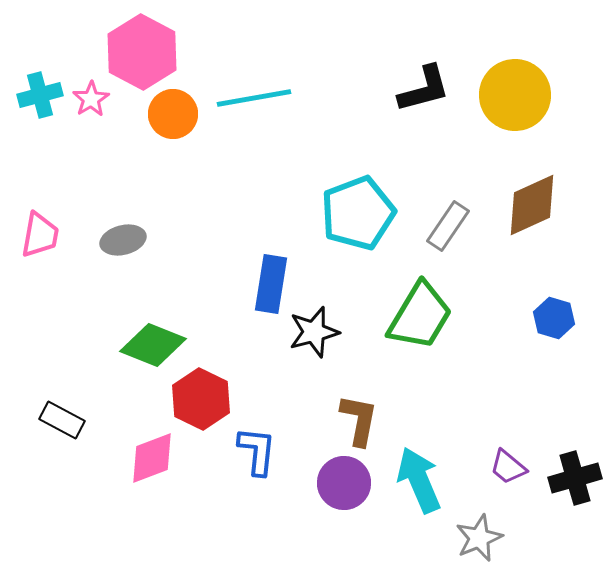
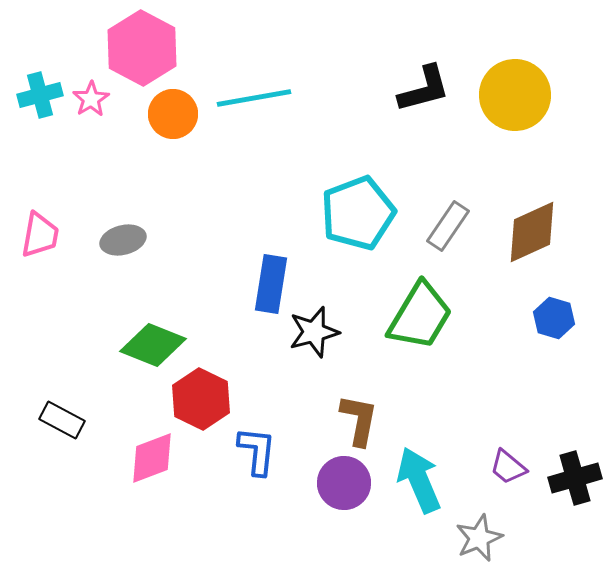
pink hexagon: moved 4 px up
brown diamond: moved 27 px down
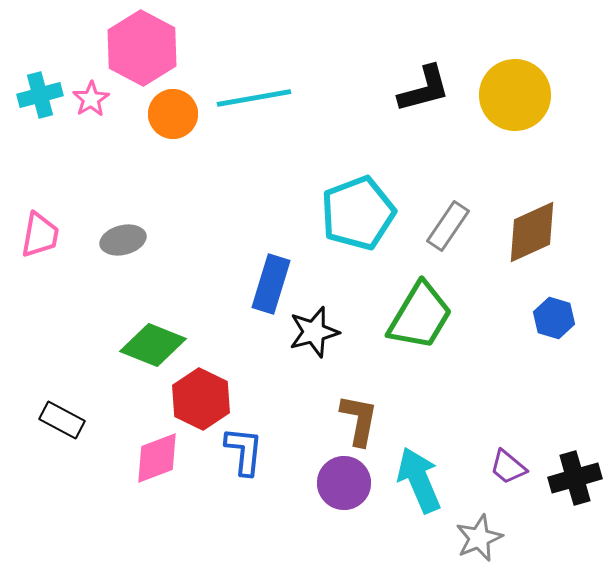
blue rectangle: rotated 8 degrees clockwise
blue L-shape: moved 13 px left
pink diamond: moved 5 px right
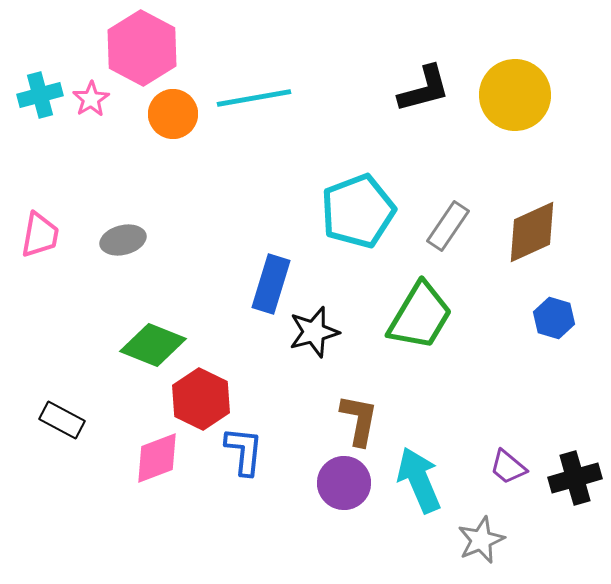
cyan pentagon: moved 2 px up
gray star: moved 2 px right, 2 px down
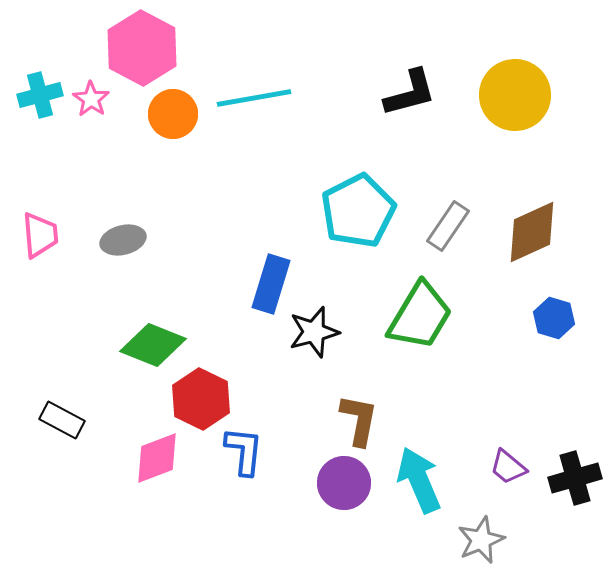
black L-shape: moved 14 px left, 4 px down
pink star: rotated 6 degrees counterclockwise
cyan pentagon: rotated 6 degrees counterclockwise
pink trapezoid: rotated 15 degrees counterclockwise
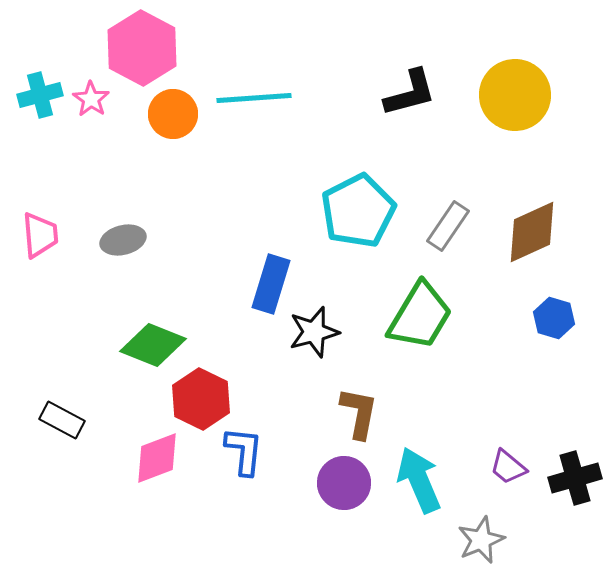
cyan line: rotated 6 degrees clockwise
brown L-shape: moved 7 px up
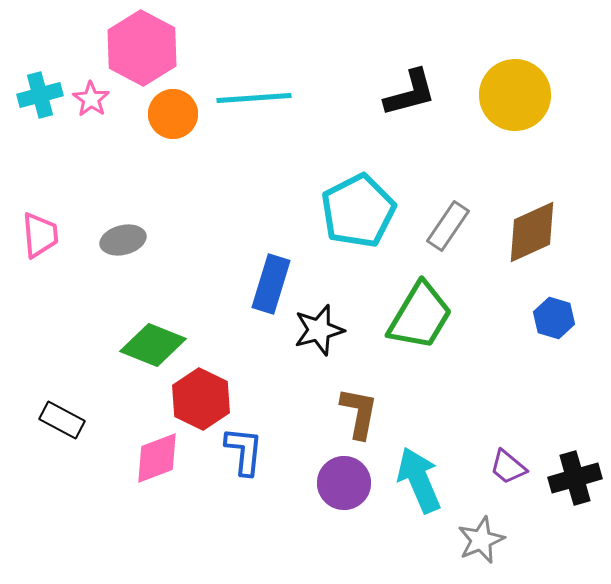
black star: moved 5 px right, 2 px up
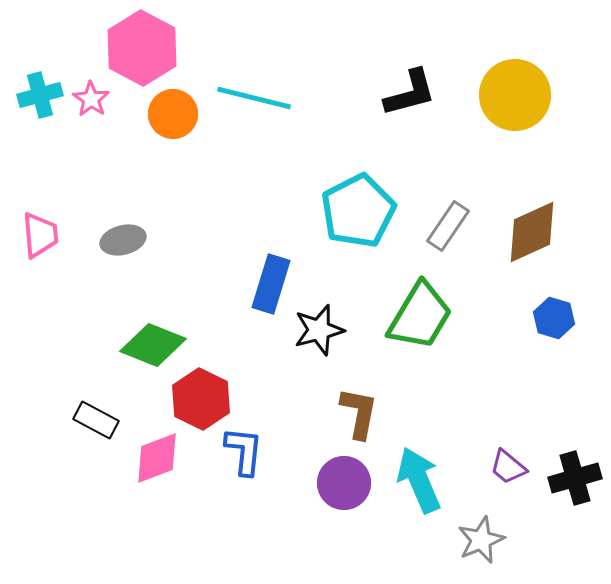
cyan line: rotated 18 degrees clockwise
black rectangle: moved 34 px right
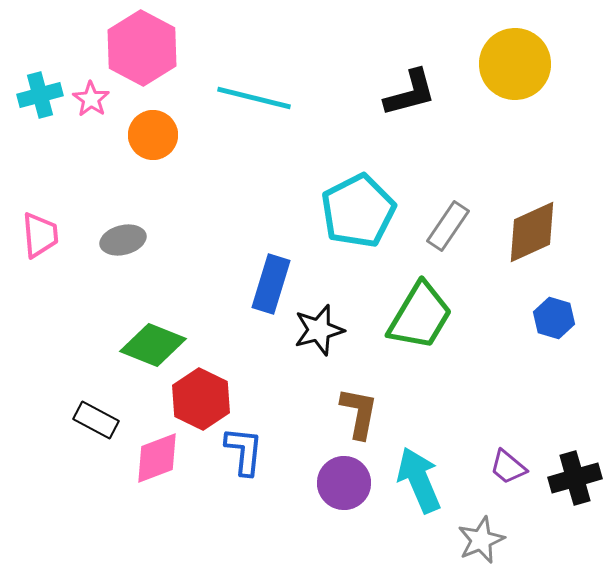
yellow circle: moved 31 px up
orange circle: moved 20 px left, 21 px down
